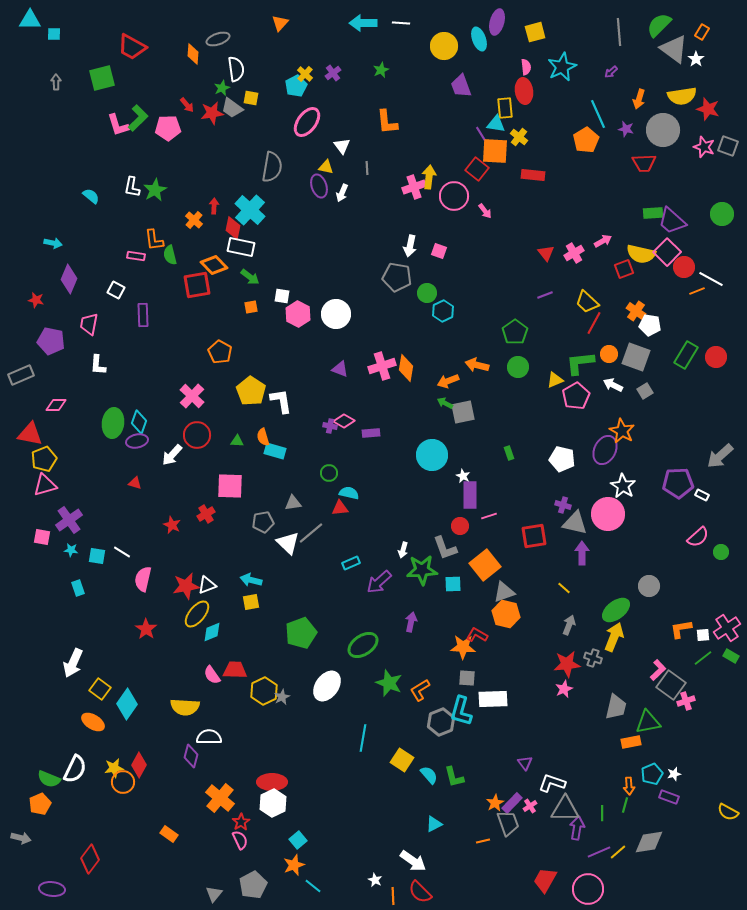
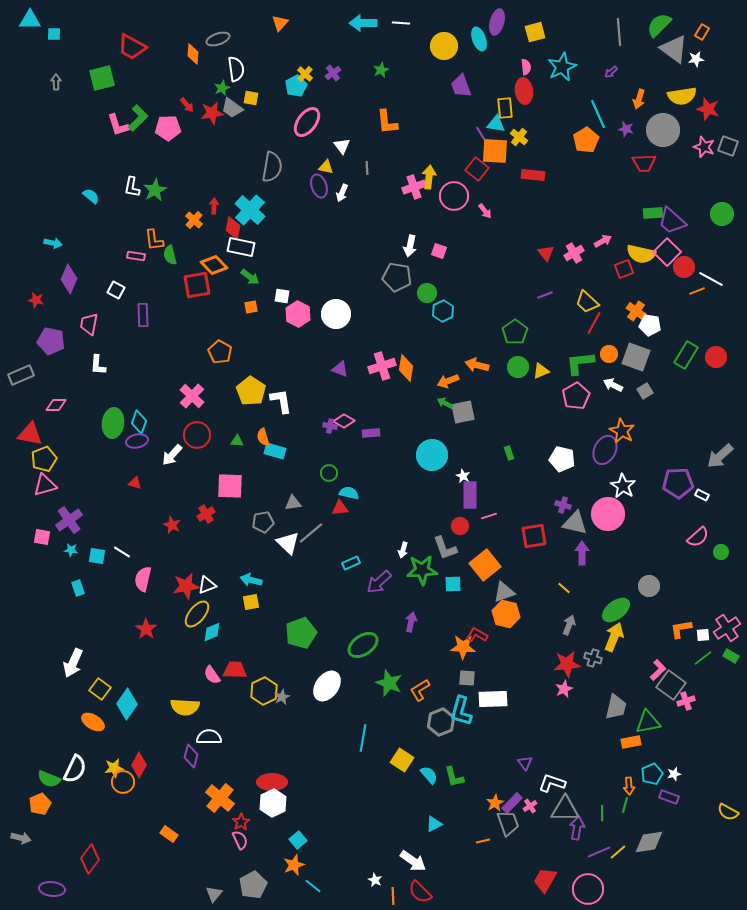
white star at (696, 59): rotated 28 degrees clockwise
yellow triangle at (555, 380): moved 14 px left, 9 px up
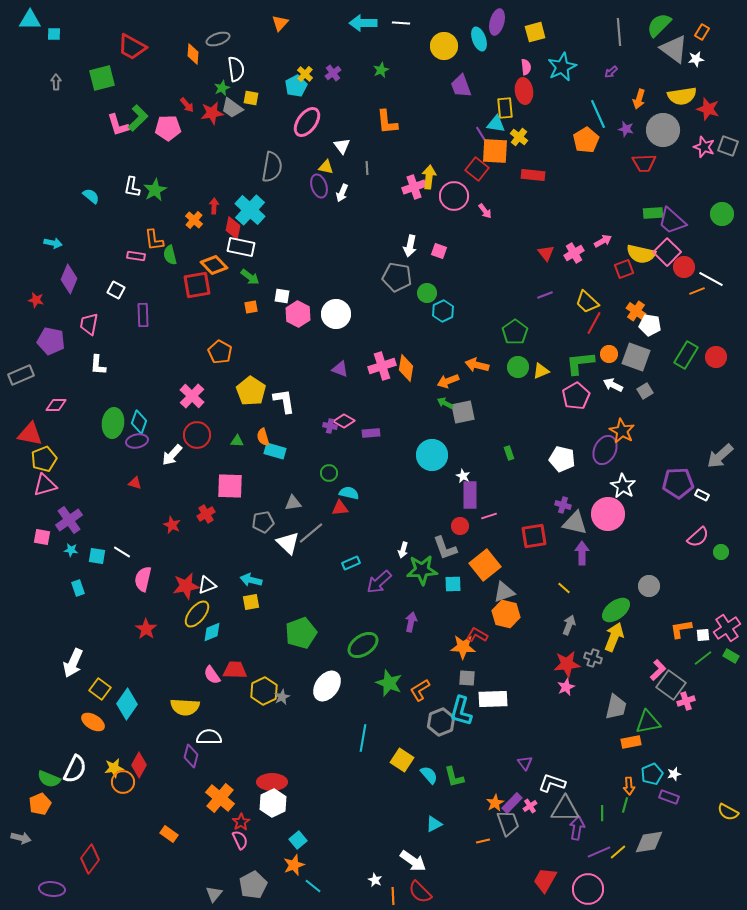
white L-shape at (281, 401): moved 3 px right
pink star at (564, 689): moved 2 px right, 2 px up
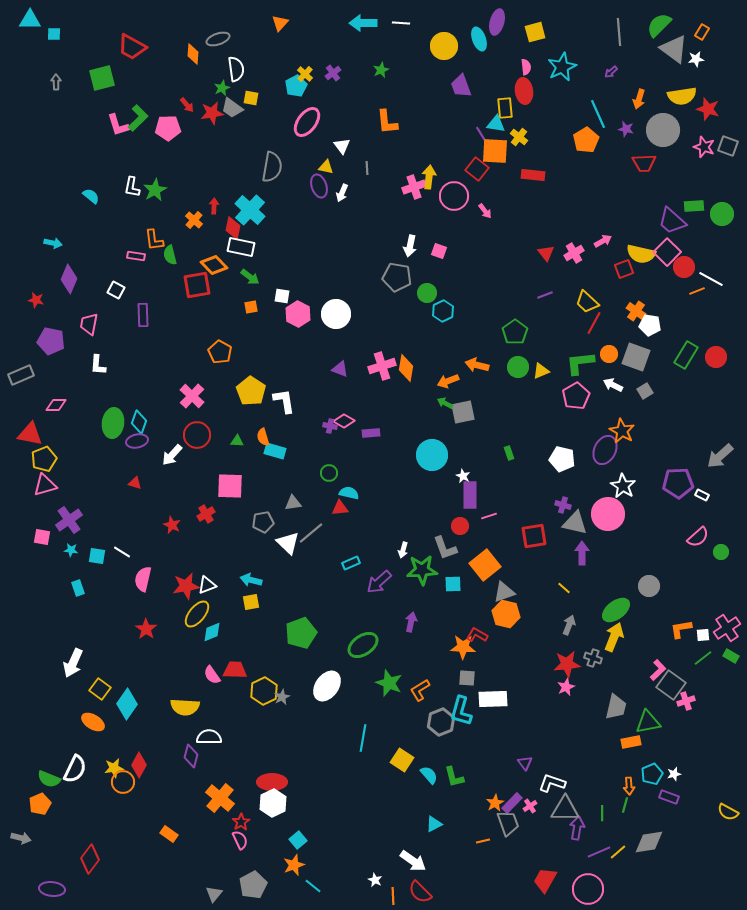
green rectangle at (653, 213): moved 41 px right, 7 px up
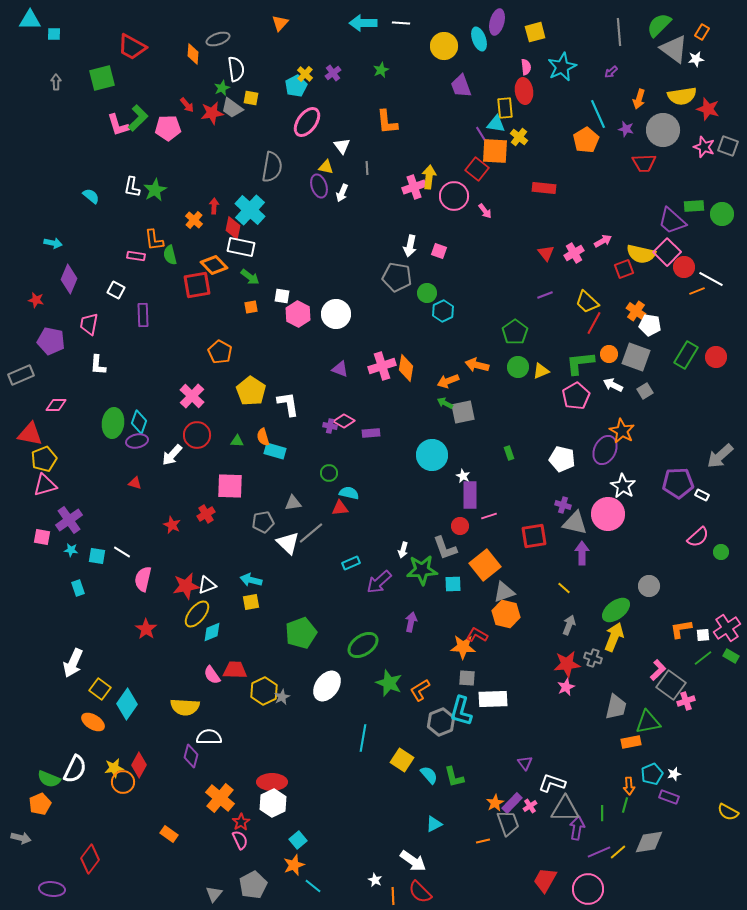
red rectangle at (533, 175): moved 11 px right, 13 px down
white L-shape at (284, 401): moved 4 px right, 3 px down
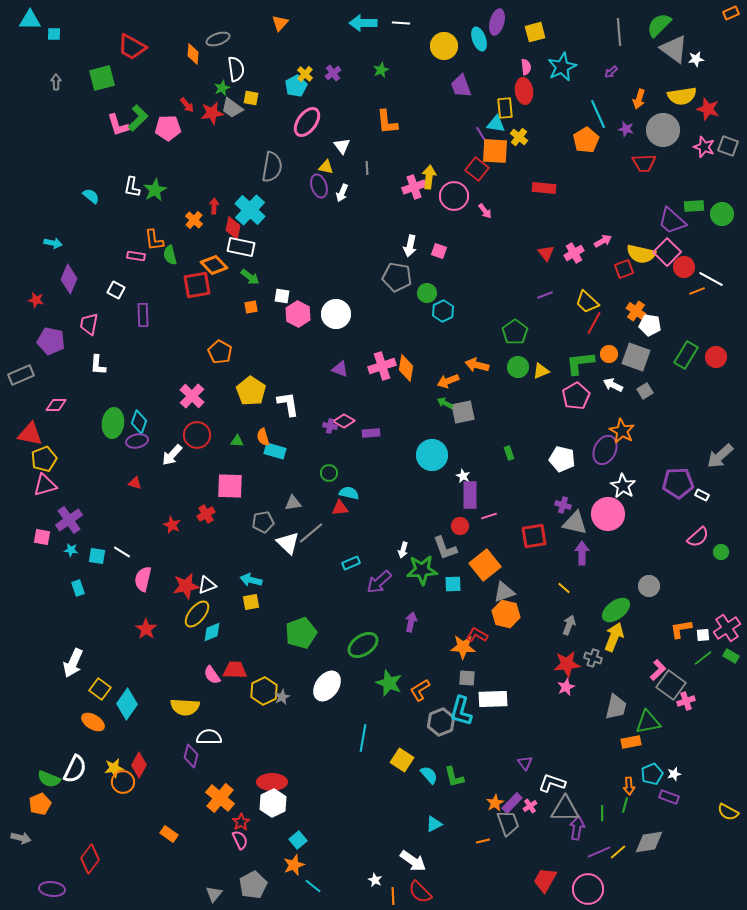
orange rectangle at (702, 32): moved 29 px right, 19 px up; rotated 35 degrees clockwise
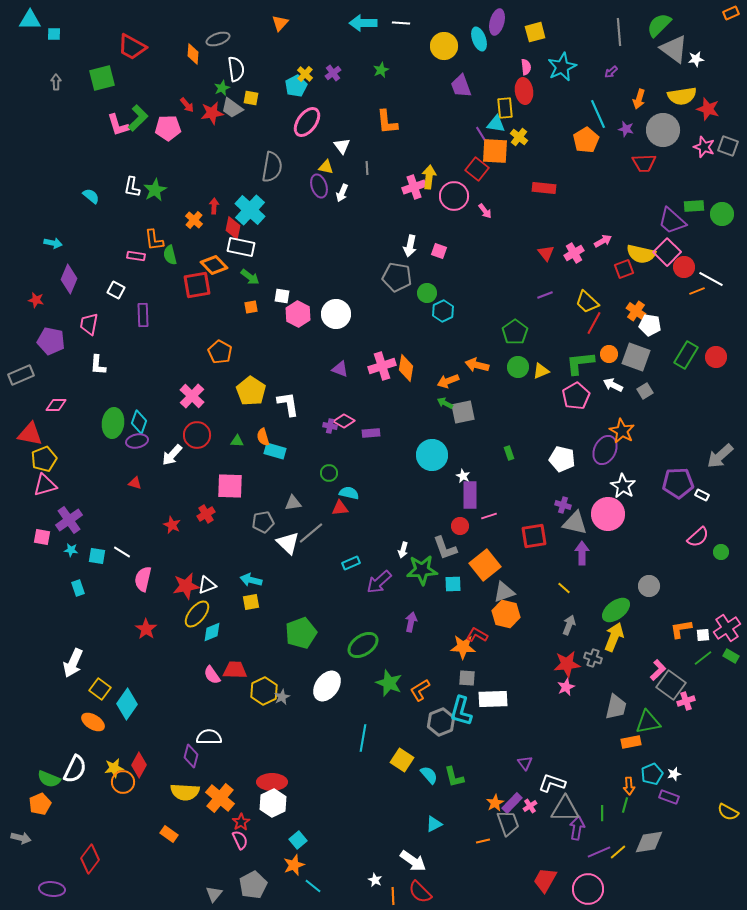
yellow semicircle at (185, 707): moved 85 px down
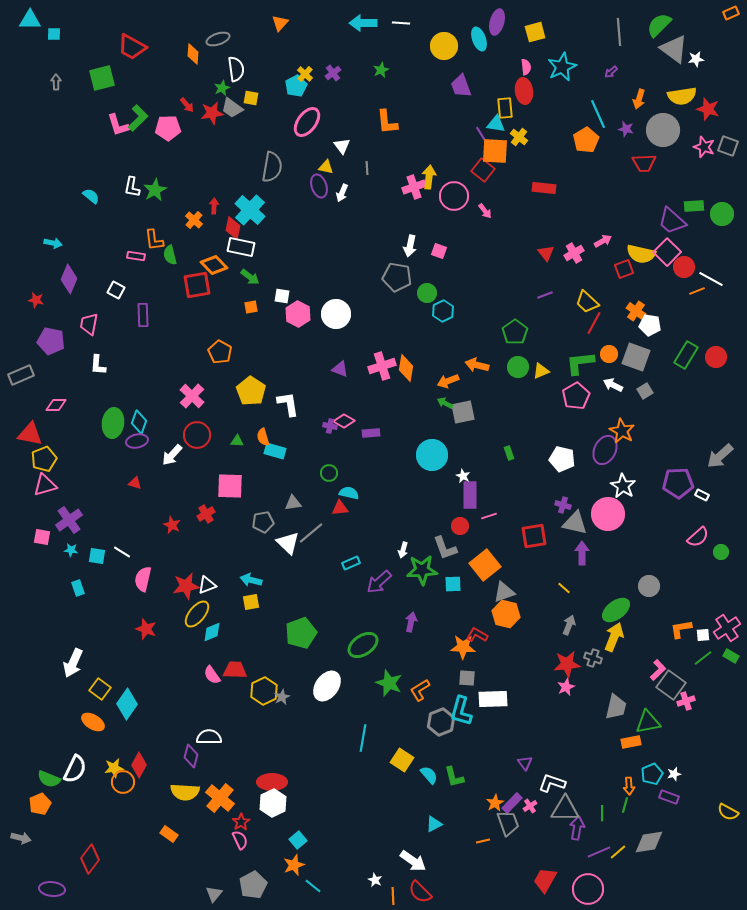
red square at (477, 169): moved 6 px right, 1 px down
red star at (146, 629): rotated 15 degrees counterclockwise
